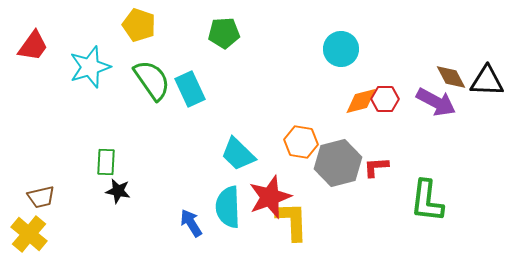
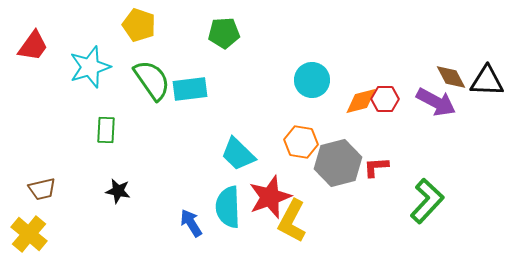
cyan circle: moved 29 px left, 31 px down
cyan rectangle: rotated 72 degrees counterclockwise
green rectangle: moved 32 px up
brown trapezoid: moved 1 px right, 8 px up
green L-shape: rotated 144 degrees counterclockwise
yellow L-shape: rotated 150 degrees counterclockwise
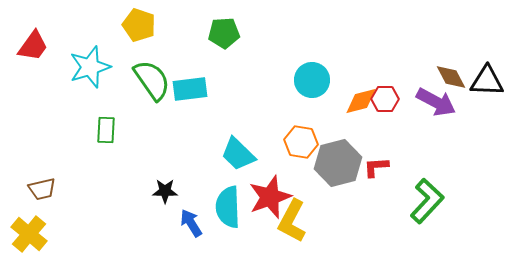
black star: moved 47 px right; rotated 10 degrees counterclockwise
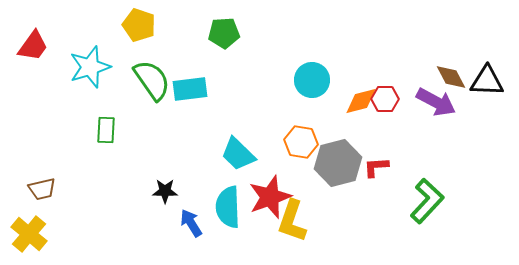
yellow L-shape: rotated 9 degrees counterclockwise
